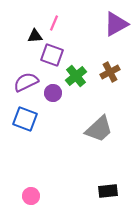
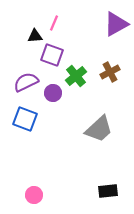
pink circle: moved 3 px right, 1 px up
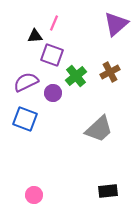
purple triangle: rotated 12 degrees counterclockwise
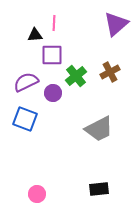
pink line: rotated 21 degrees counterclockwise
black triangle: moved 1 px up
purple square: rotated 20 degrees counterclockwise
gray trapezoid: rotated 16 degrees clockwise
black rectangle: moved 9 px left, 2 px up
pink circle: moved 3 px right, 1 px up
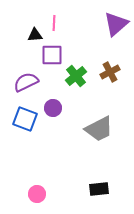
purple circle: moved 15 px down
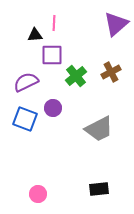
brown cross: moved 1 px right
pink circle: moved 1 px right
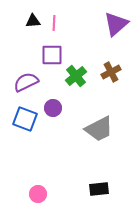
black triangle: moved 2 px left, 14 px up
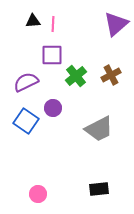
pink line: moved 1 px left, 1 px down
brown cross: moved 3 px down
blue square: moved 1 px right, 2 px down; rotated 15 degrees clockwise
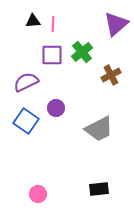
green cross: moved 6 px right, 24 px up
purple circle: moved 3 px right
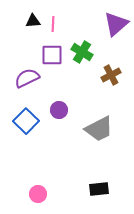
green cross: rotated 20 degrees counterclockwise
purple semicircle: moved 1 px right, 4 px up
purple circle: moved 3 px right, 2 px down
blue square: rotated 10 degrees clockwise
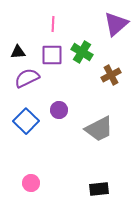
black triangle: moved 15 px left, 31 px down
pink circle: moved 7 px left, 11 px up
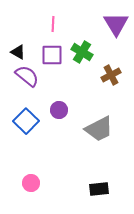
purple triangle: rotated 20 degrees counterclockwise
black triangle: rotated 35 degrees clockwise
purple semicircle: moved 2 px up; rotated 65 degrees clockwise
